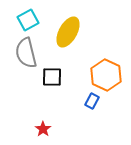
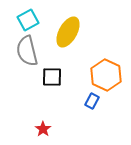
gray semicircle: moved 1 px right, 2 px up
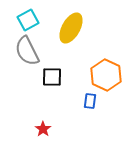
yellow ellipse: moved 3 px right, 4 px up
gray semicircle: rotated 12 degrees counterclockwise
blue rectangle: moved 2 px left; rotated 21 degrees counterclockwise
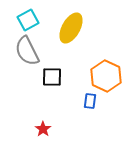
orange hexagon: moved 1 px down
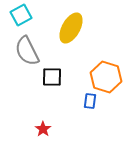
cyan square: moved 7 px left, 5 px up
orange hexagon: moved 1 px down; rotated 8 degrees counterclockwise
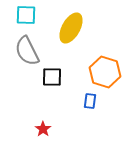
cyan square: moved 5 px right; rotated 30 degrees clockwise
orange hexagon: moved 1 px left, 5 px up
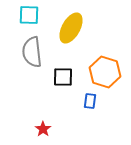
cyan square: moved 3 px right
gray semicircle: moved 5 px right, 1 px down; rotated 20 degrees clockwise
black square: moved 11 px right
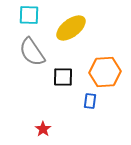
yellow ellipse: rotated 24 degrees clockwise
gray semicircle: rotated 28 degrees counterclockwise
orange hexagon: rotated 20 degrees counterclockwise
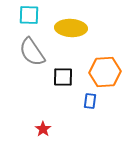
yellow ellipse: rotated 40 degrees clockwise
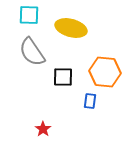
yellow ellipse: rotated 12 degrees clockwise
orange hexagon: rotated 8 degrees clockwise
